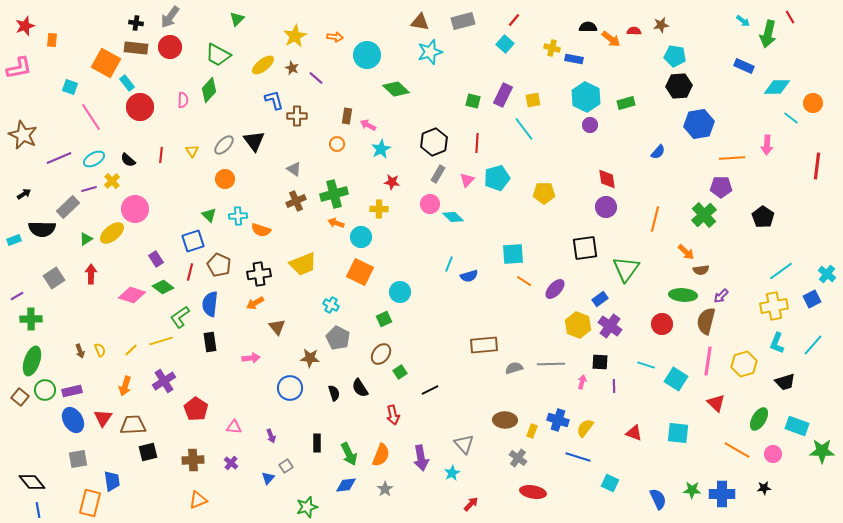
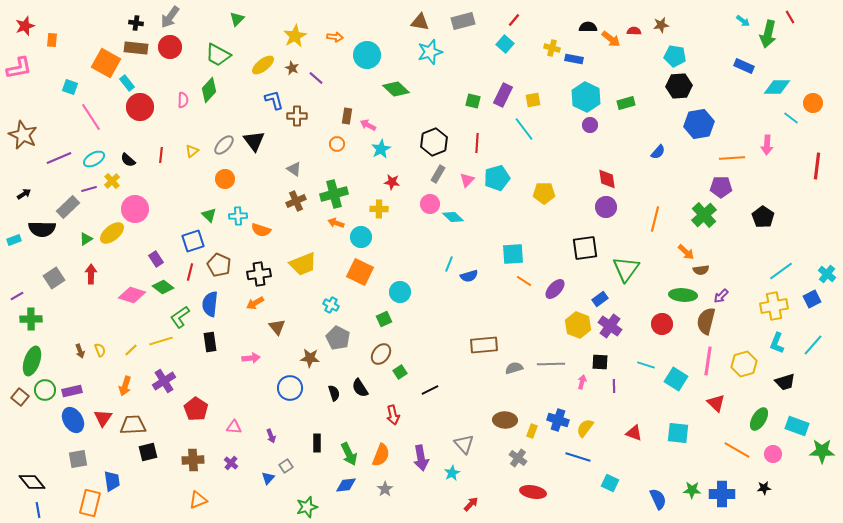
yellow triangle at (192, 151): rotated 24 degrees clockwise
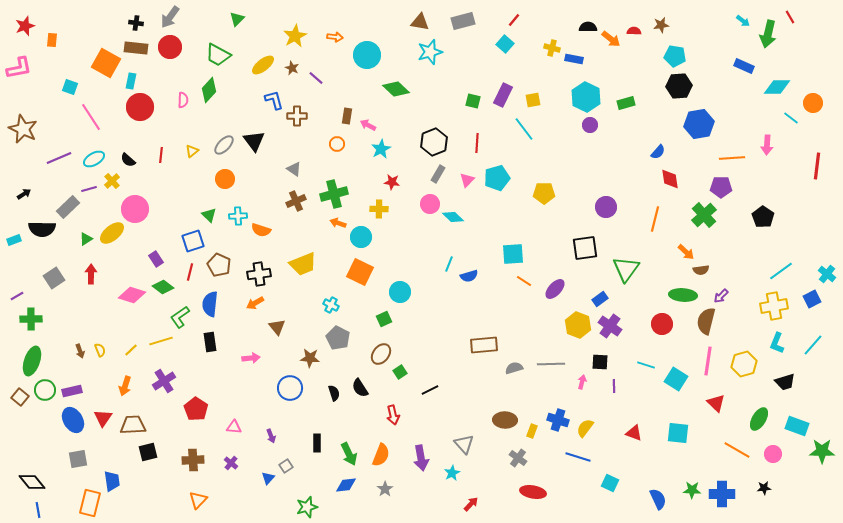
cyan rectangle at (127, 83): moved 4 px right, 2 px up; rotated 49 degrees clockwise
brown star at (23, 135): moved 6 px up
red diamond at (607, 179): moved 63 px right
orange arrow at (336, 223): moved 2 px right
orange triangle at (198, 500): rotated 24 degrees counterclockwise
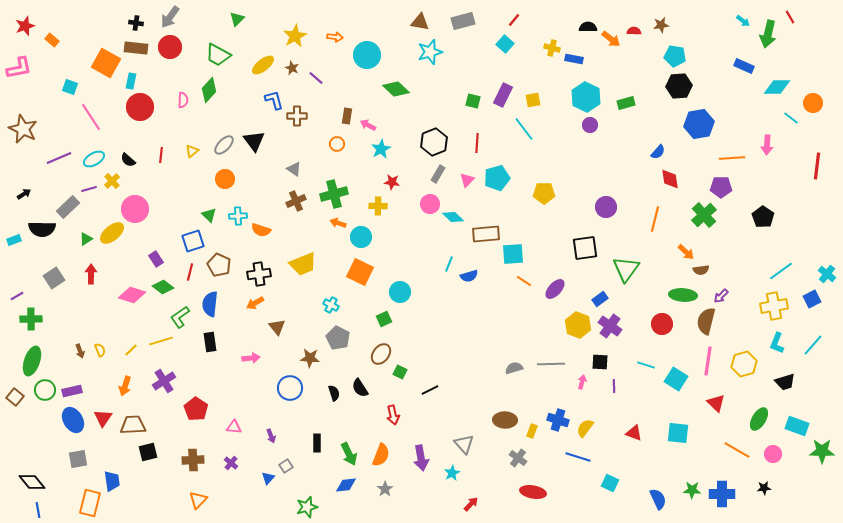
orange rectangle at (52, 40): rotated 56 degrees counterclockwise
yellow cross at (379, 209): moved 1 px left, 3 px up
brown rectangle at (484, 345): moved 2 px right, 111 px up
green square at (400, 372): rotated 32 degrees counterclockwise
brown square at (20, 397): moved 5 px left
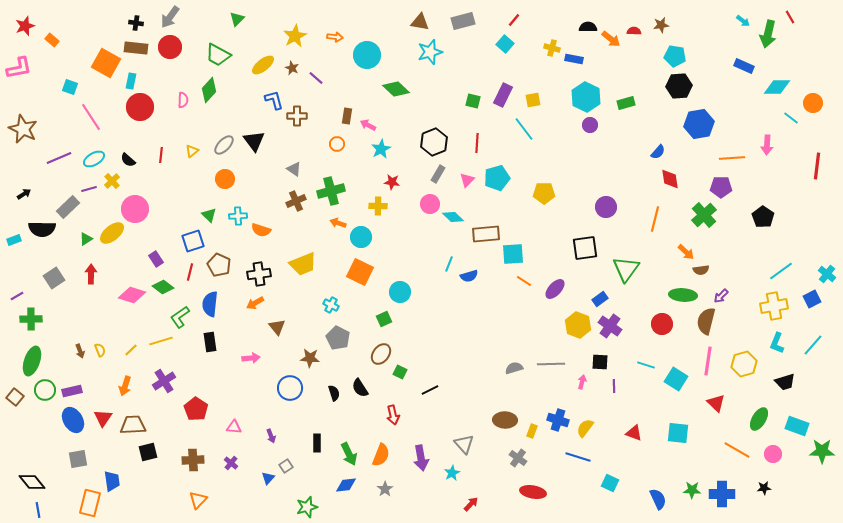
green cross at (334, 194): moved 3 px left, 3 px up
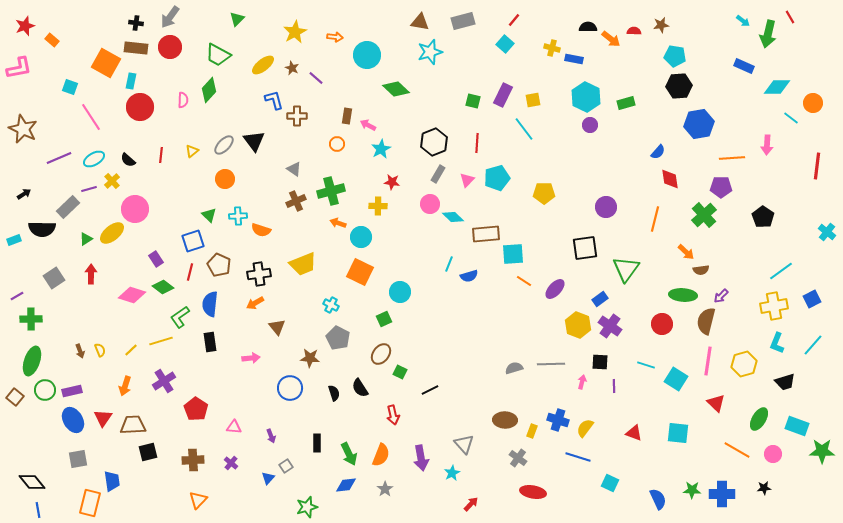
yellow star at (295, 36): moved 4 px up
cyan cross at (827, 274): moved 42 px up
